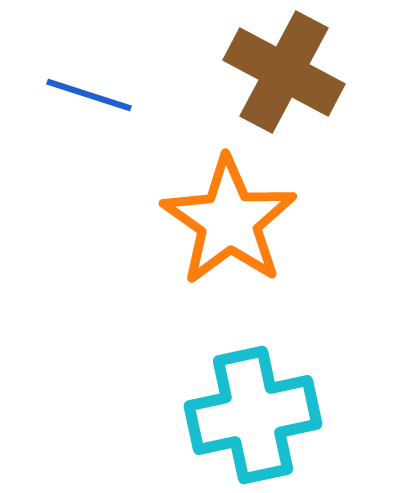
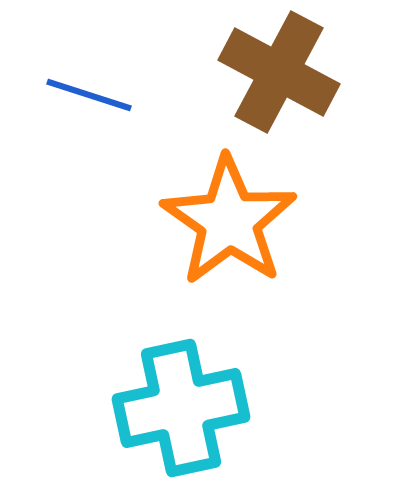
brown cross: moved 5 px left
cyan cross: moved 72 px left, 7 px up
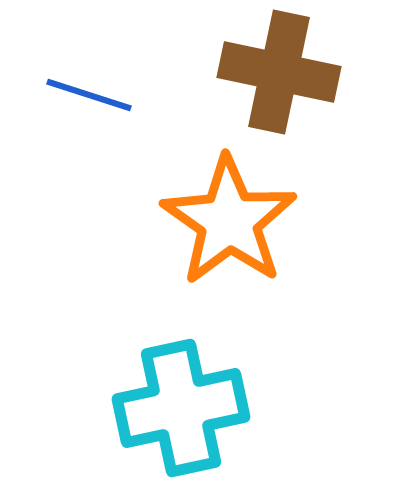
brown cross: rotated 16 degrees counterclockwise
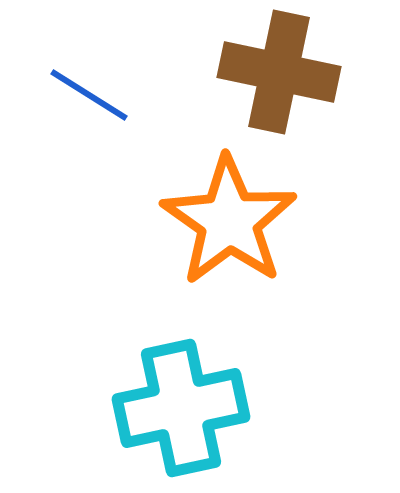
blue line: rotated 14 degrees clockwise
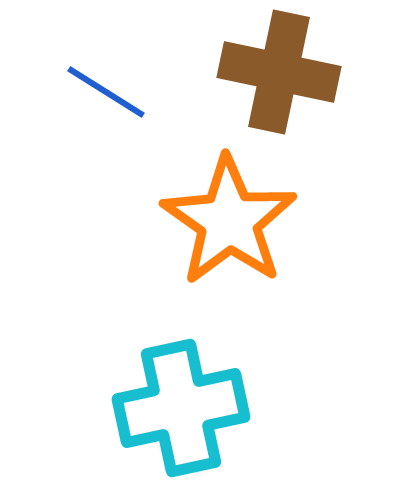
blue line: moved 17 px right, 3 px up
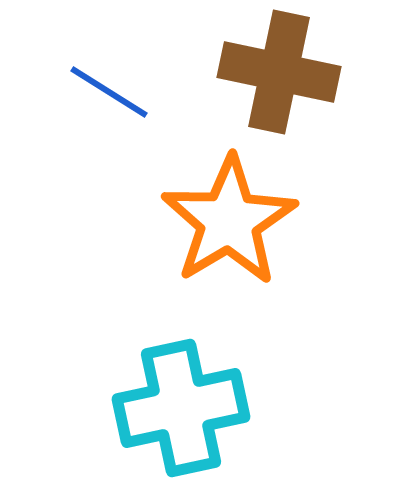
blue line: moved 3 px right
orange star: rotated 6 degrees clockwise
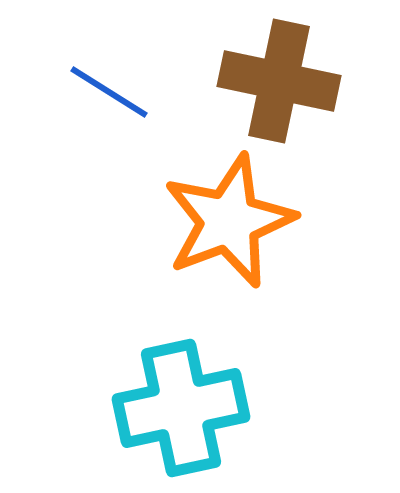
brown cross: moved 9 px down
orange star: rotated 10 degrees clockwise
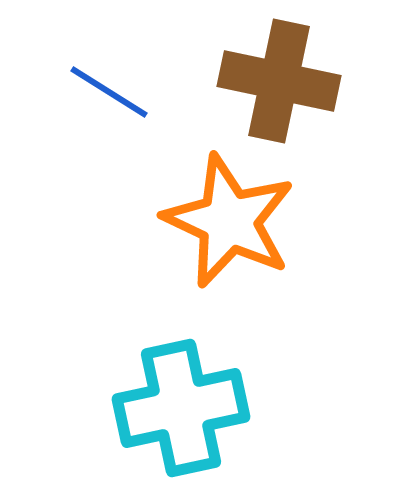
orange star: rotated 26 degrees counterclockwise
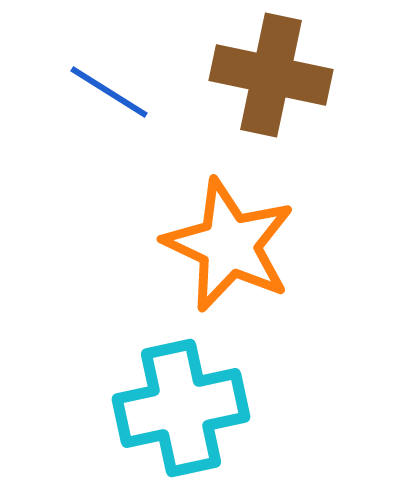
brown cross: moved 8 px left, 6 px up
orange star: moved 24 px down
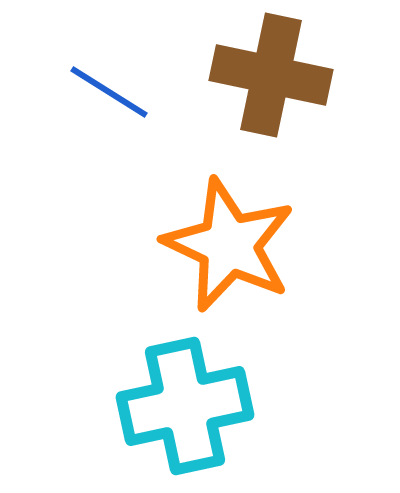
cyan cross: moved 4 px right, 2 px up
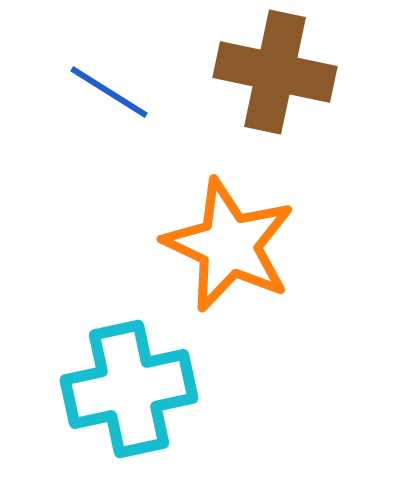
brown cross: moved 4 px right, 3 px up
cyan cross: moved 56 px left, 17 px up
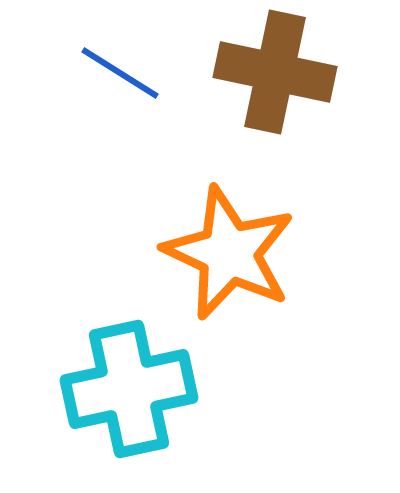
blue line: moved 11 px right, 19 px up
orange star: moved 8 px down
